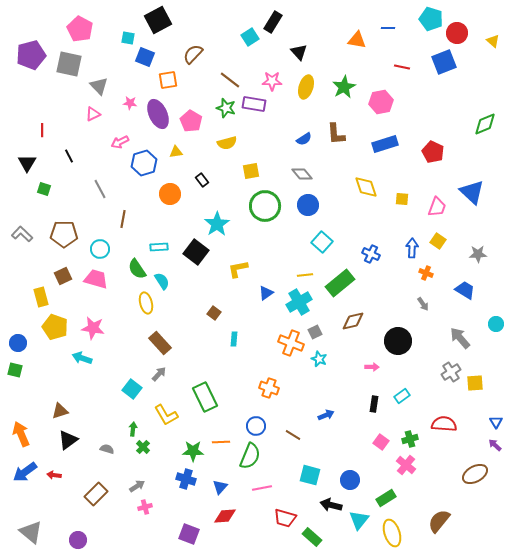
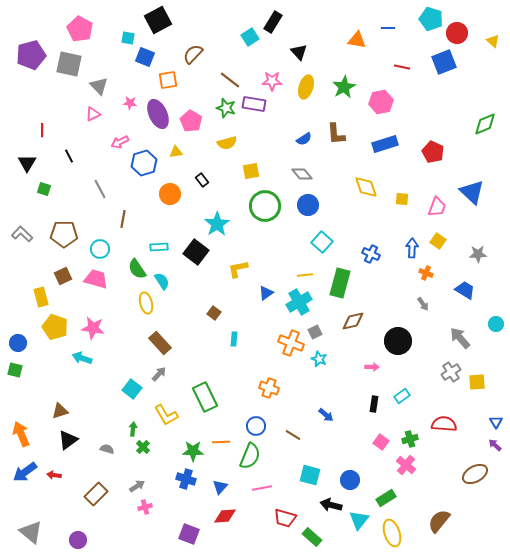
green rectangle at (340, 283): rotated 36 degrees counterclockwise
yellow square at (475, 383): moved 2 px right, 1 px up
blue arrow at (326, 415): rotated 63 degrees clockwise
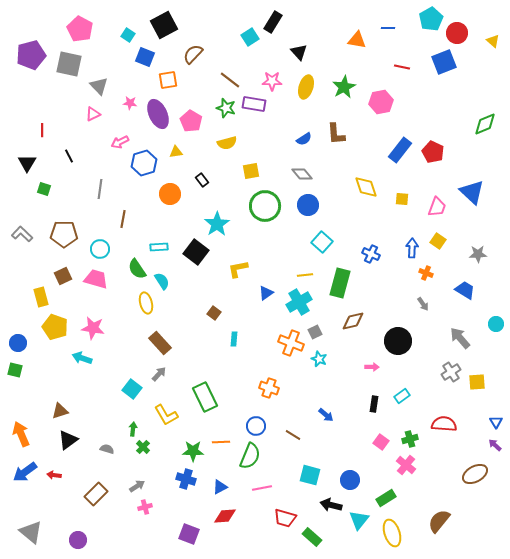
cyan pentagon at (431, 19): rotated 25 degrees clockwise
black square at (158, 20): moved 6 px right, 5 px down
cyan square at (128, 38): moved 3 px up; rotated 24 degrees clockwise
blue rectangle at (385, 144): moved 15 px right, 6 px down; rotated 35 degrees counterclockwise
gray line at (100, 189): rotated 36 degrees clockwise
blue triangle at (220, 487): rotated 21 degrees clockwise
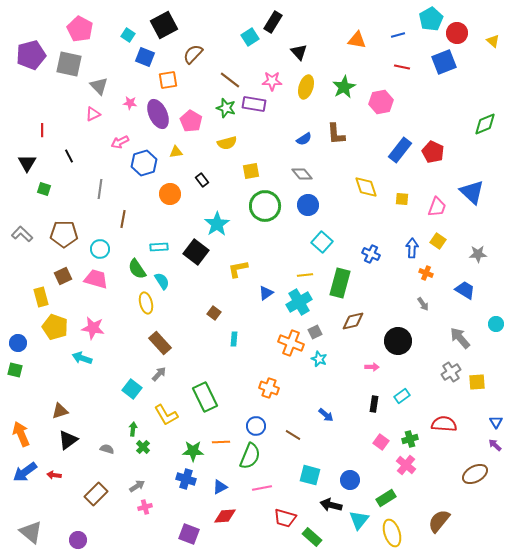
blue line at (388, 28): moved 10 px right, 7 px down; rotated 16 degrees counterclockwise
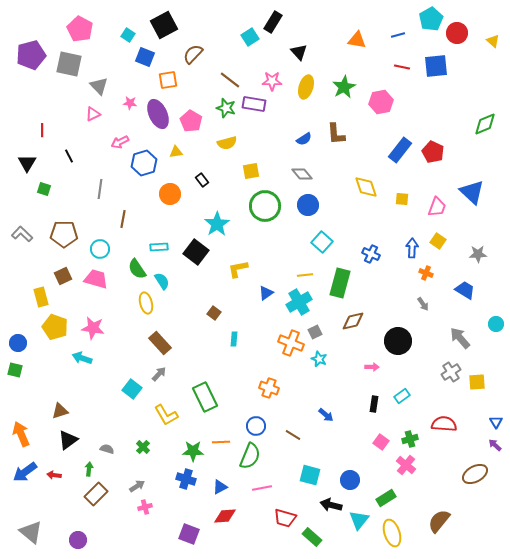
blue square at (444, 62): moved 8 px left, 4 px down; rotated 15 degrees clockwise
green arrow at (133, 429): moved 44 px left, 40 px down
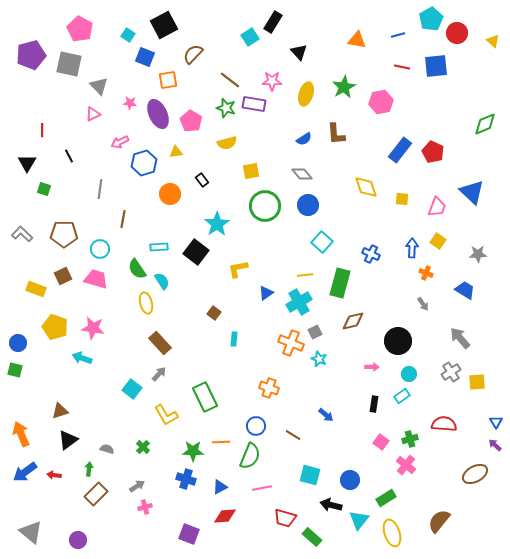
yellow ellipse at (306, 87): moved 7 px down
yellow rectangle at (41, 297): moved 5 px left, 8 px up; rotated 54 degrees counterclockwise
cyan circle at (496, 324): moved 87 px left, 50 px down
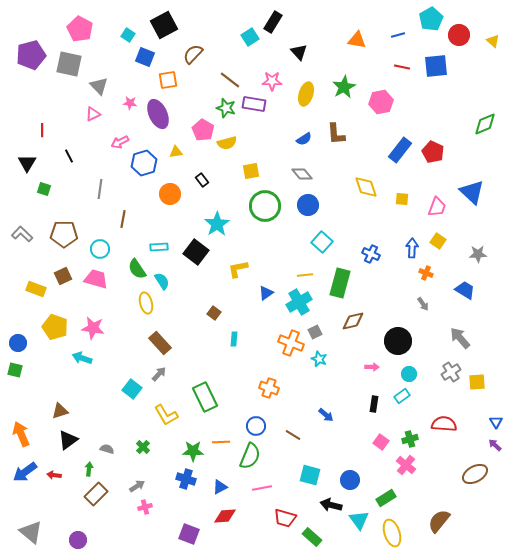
red circle at (457, 33): moved 2 px right, 2 px down
pink pentagon at (191, 121): moved 12 px right, 9 px down
cyan triangle at (359, 520): rotated 15 degrees counterclockwise
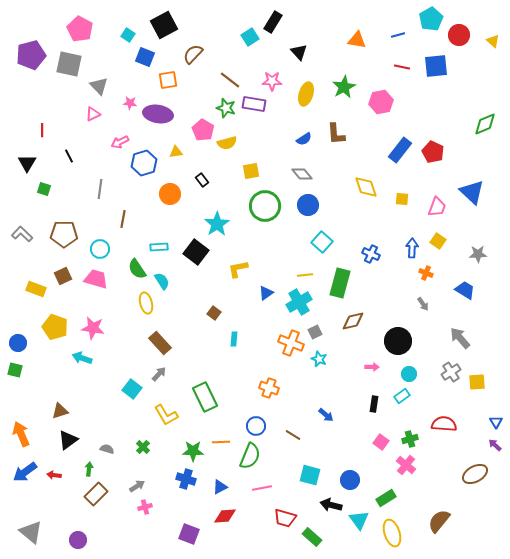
purple ellipse at (158, 114): rotated 56 degrees counterclockwise
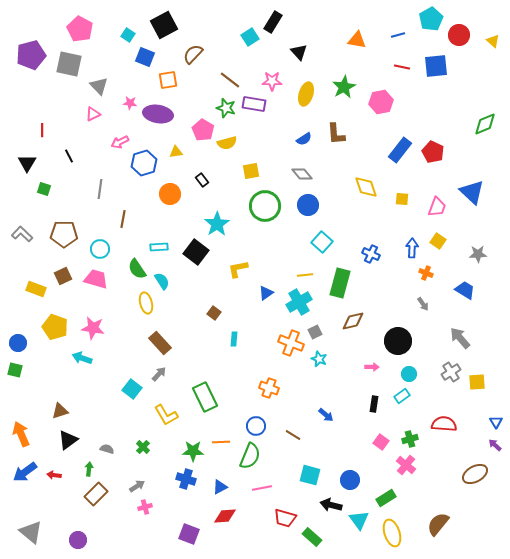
brown semicircle at (439, 521): moved 1 px left, 3 px down
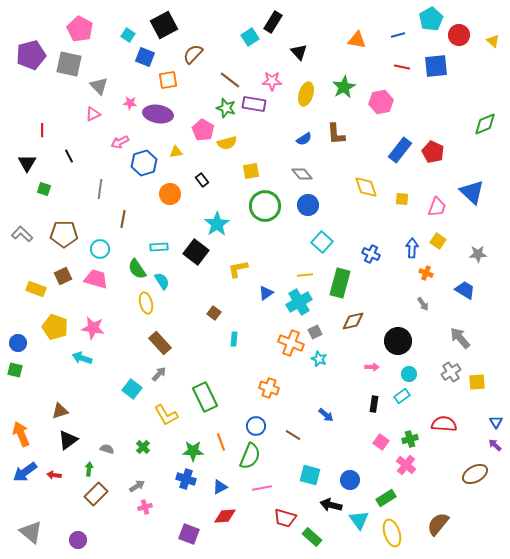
orange line at (221, 442): rotated 72 degrees clockwise
